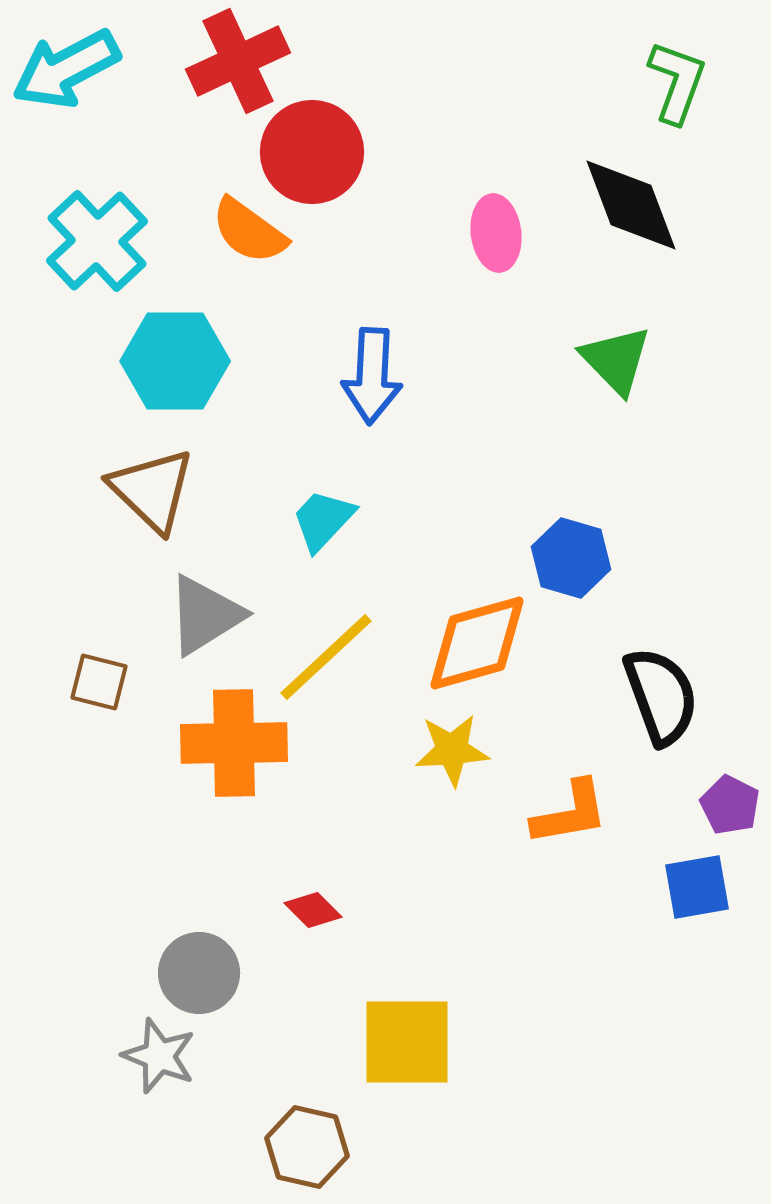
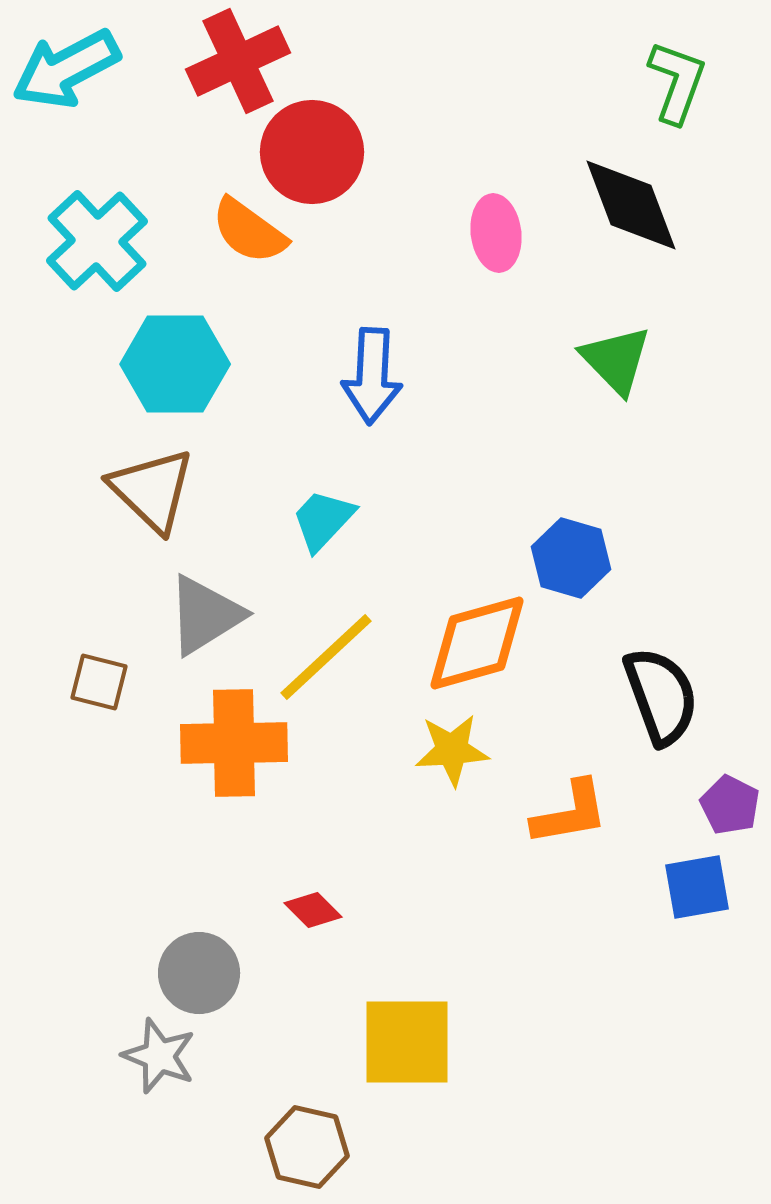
cyan hexagon: moved 3 px down
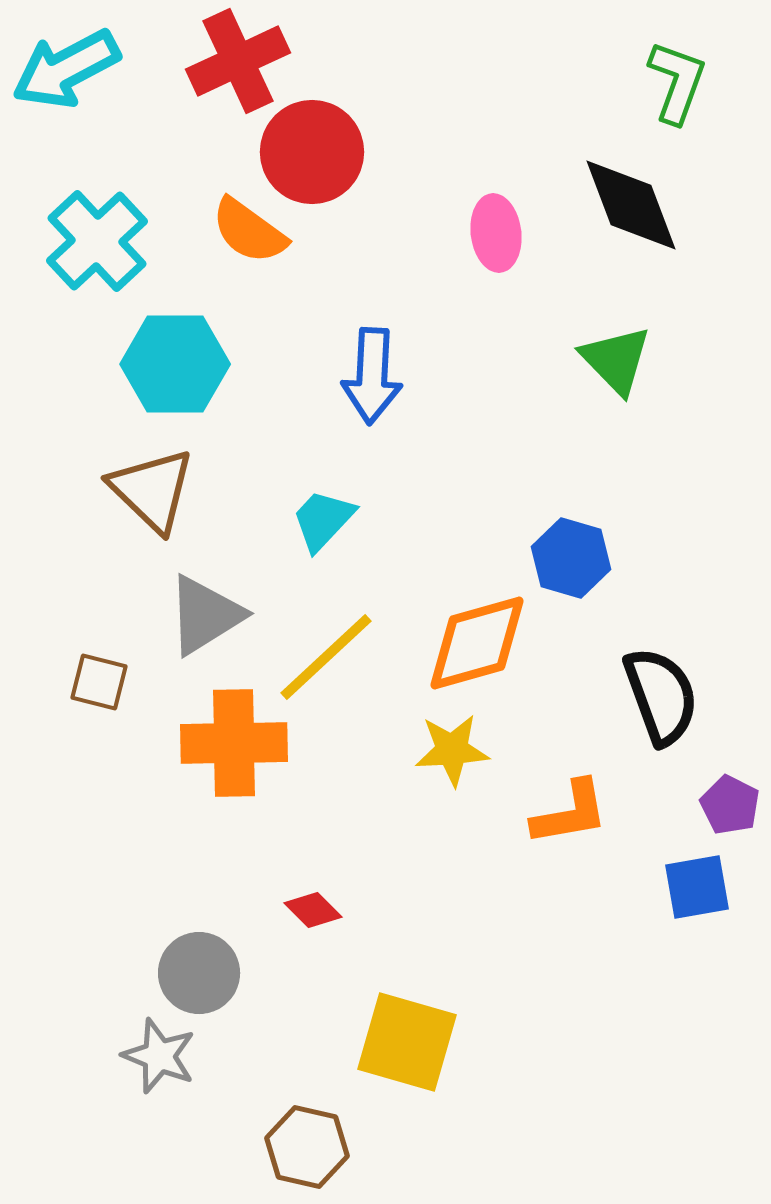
yellow square: rotated 16 degrees clockwise
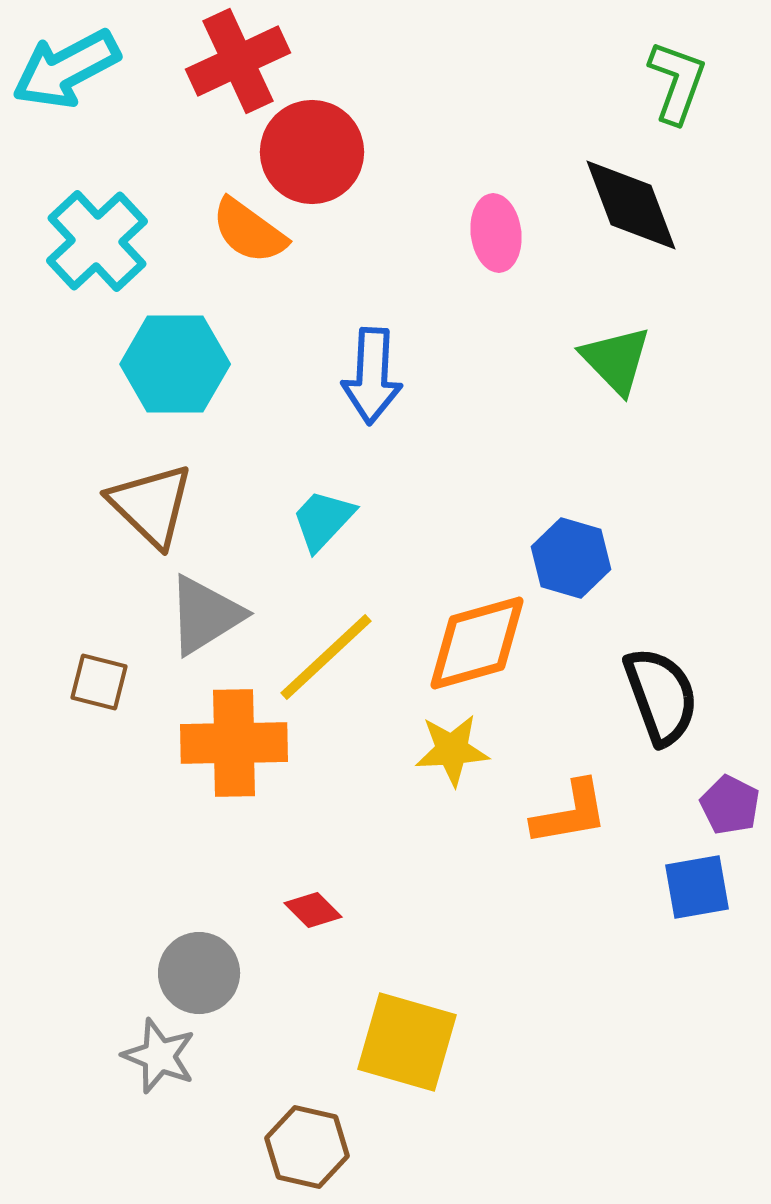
brown triangle: moved 1 px left, 15 px down
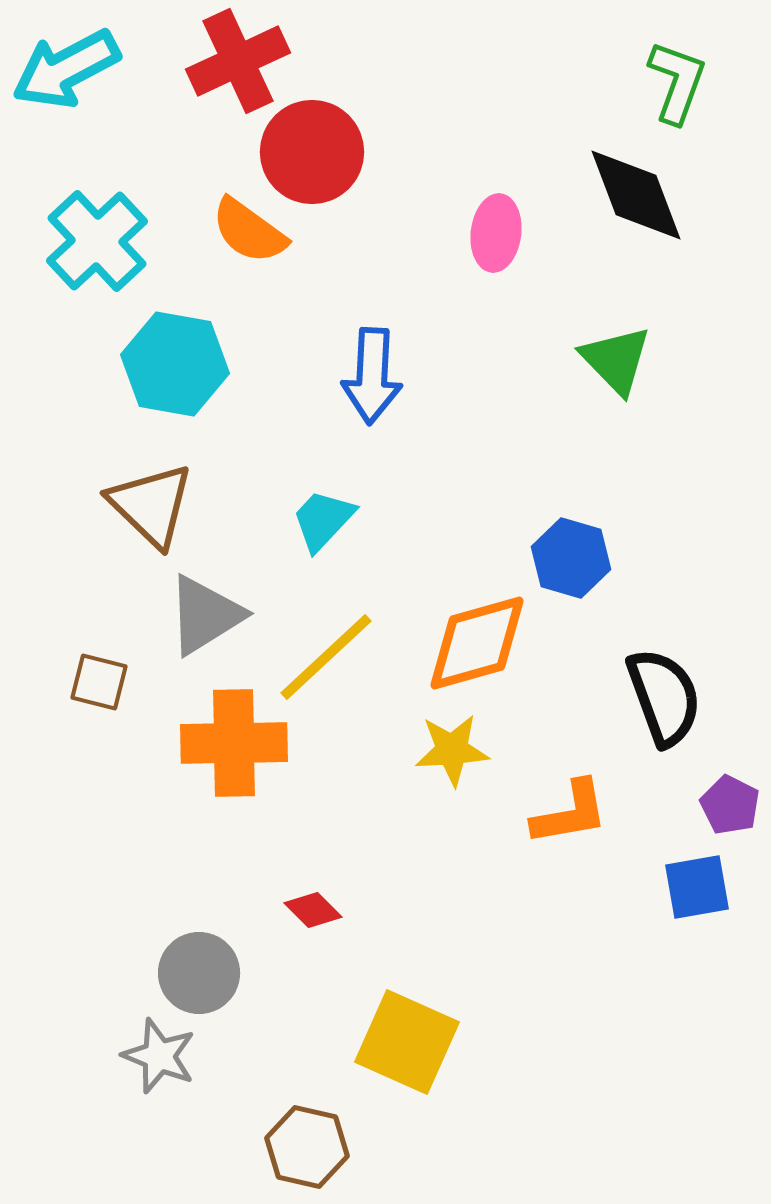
black diamond: moved 5 px right, 10 px up
pink ellipse: rotated 14 degrees clockwise
cyan hexagon: rotated 10 degrees clockwise
black semicircle: moved 3 px right, 1 px down
yellow square: rotated 8 degrees clockwise
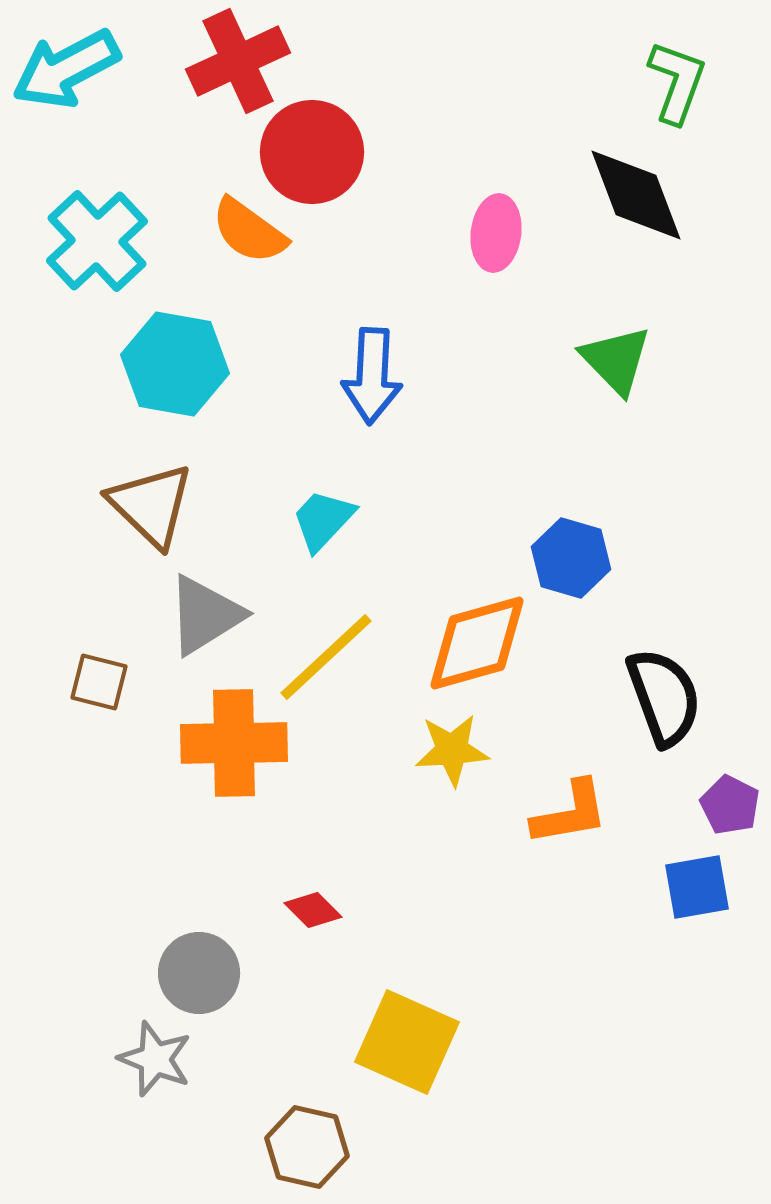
gray star: moved 4 px left, 3 px down
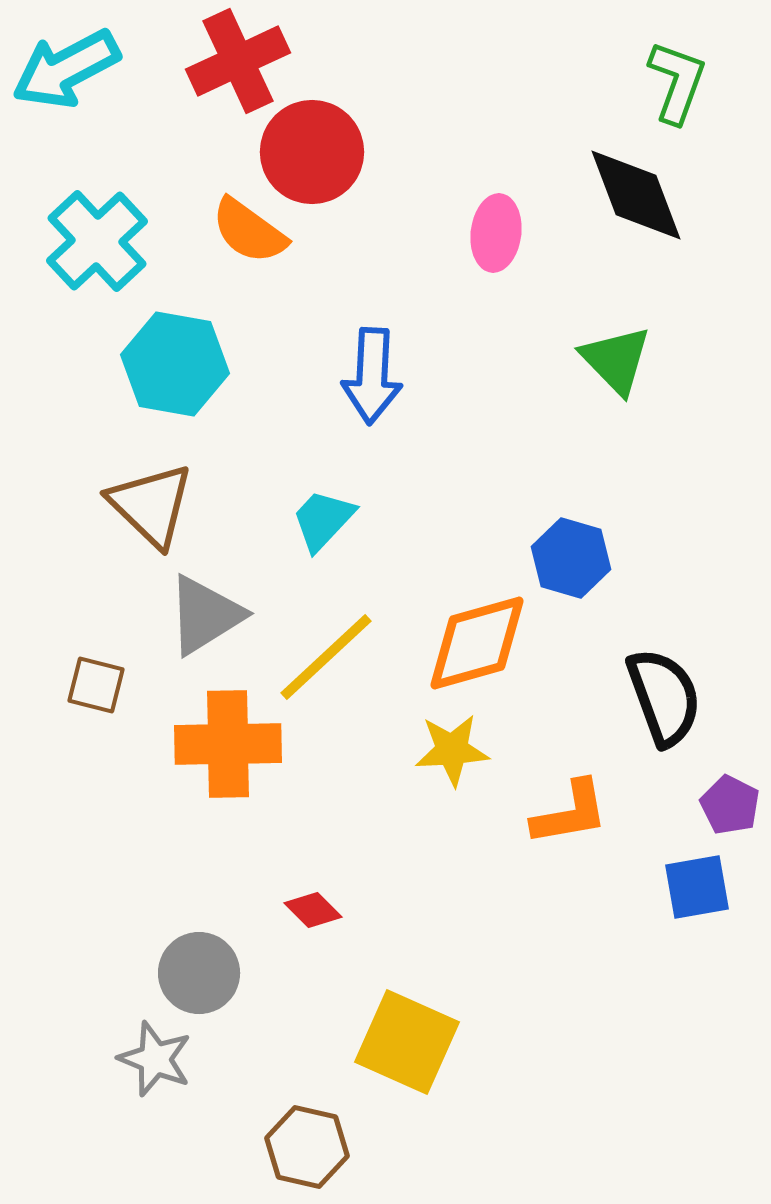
brown square: moved 3 px left, 3 px down
orange cross: moved 6 px left, 1 px down
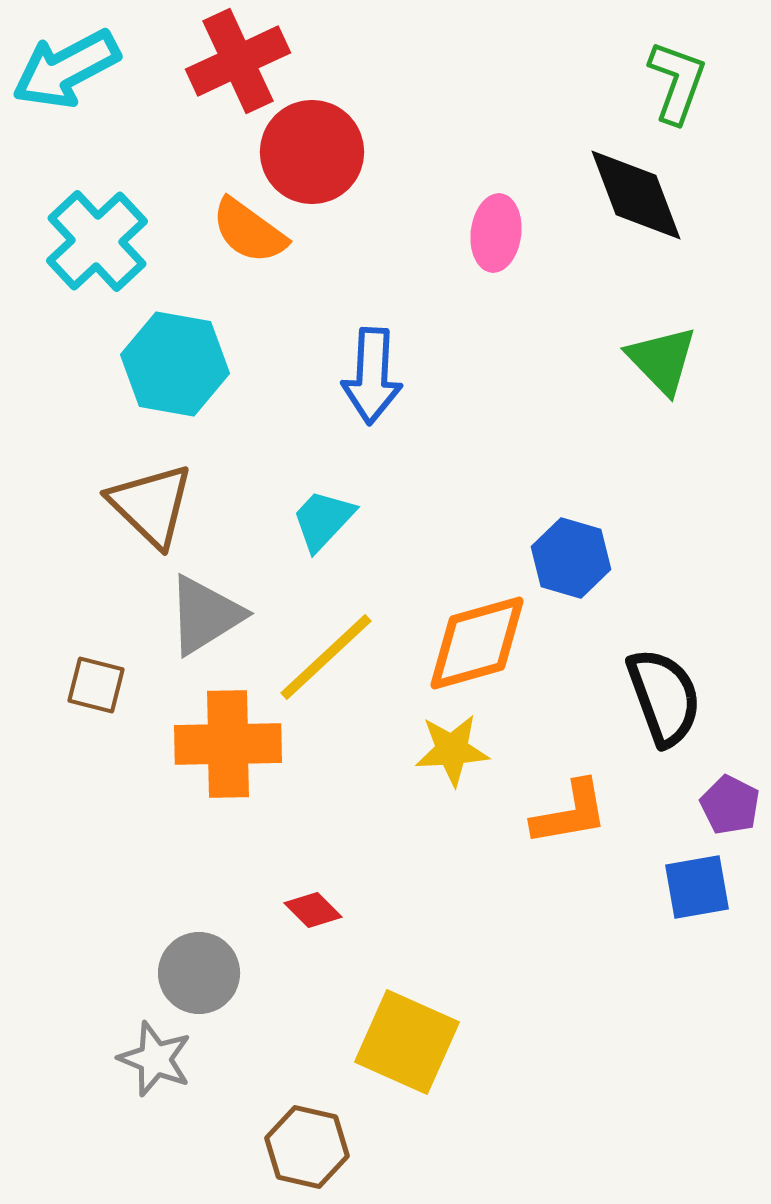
green triangle: moved 46 px right
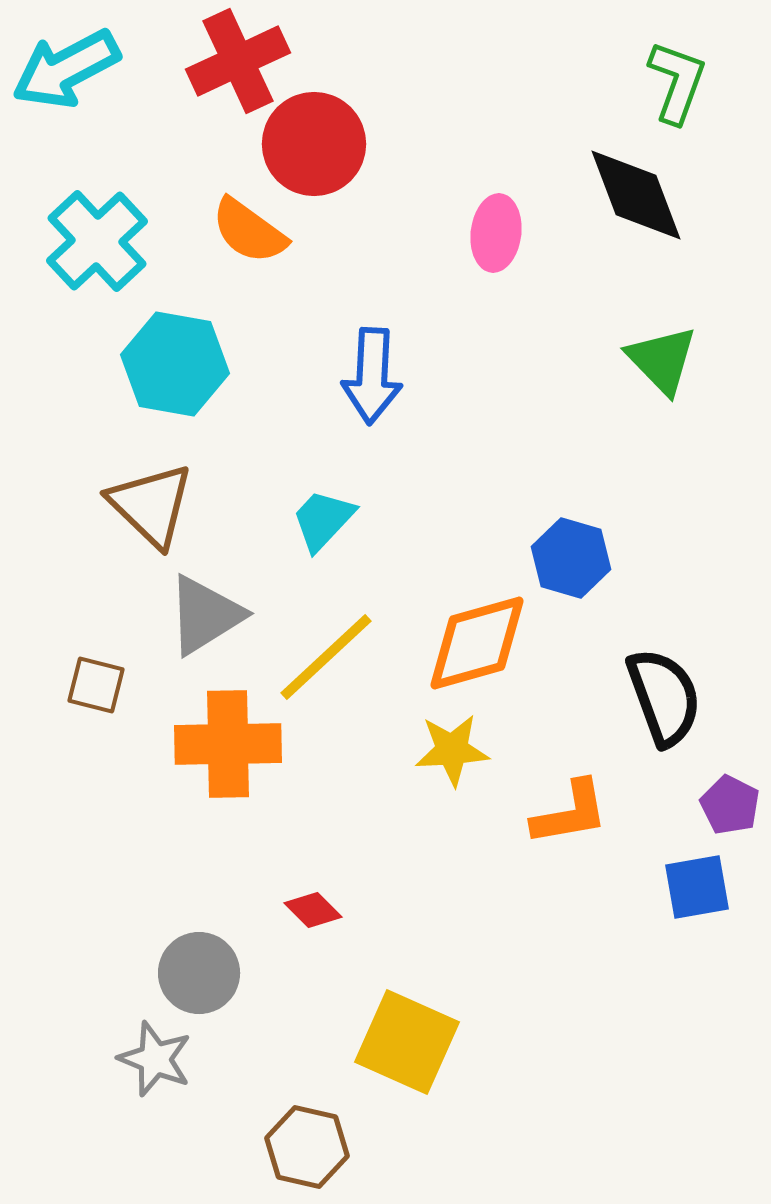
red circle: moved 2 px right, 8 px up
